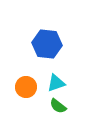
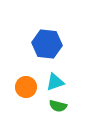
cyan triangle: moved 1 px left, 1 px up
green semicircle: rotated 24 degrees counterclockwise
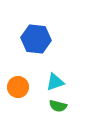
blue hexagon: moved 11 px left, 5 px up
orange circle: moved 8 px left
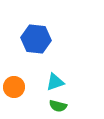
orange circle: moved 4 px left
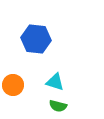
cyan triangle: rotated 36 degrees clockwise
orange circle: moved 1 px left, 2 px up
